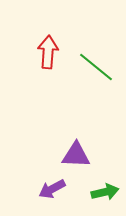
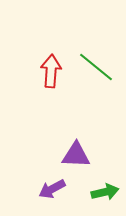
red arrow: moved 3 px right, 19 px down
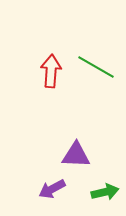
green line: rotated 9 degrees counterclockwise
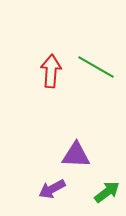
green arrow: moved 2 px right; rotated 24 degrees counterclockwise
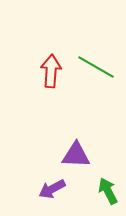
green arrow: moved 1 px right, 1 px up; rotated 80 degrees counterclockwise
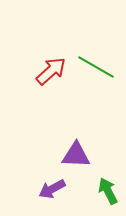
red arrow: rotated 44 degrees clockwise
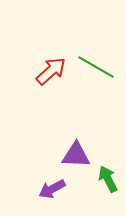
green arrow: moved 12 px up
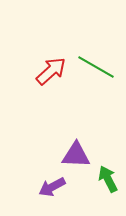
purple arrow: moved 2 px up
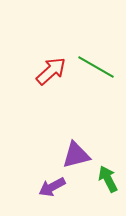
purple triangle: rotated 16 degrees counterclockwise
